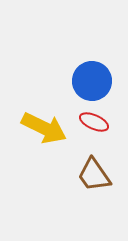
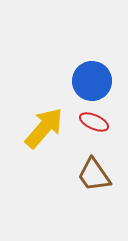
yellow arrow: rotated 75 degrees counterclockwise
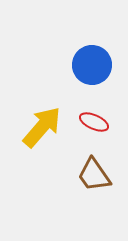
blue circle: moved 16 px up
yellow arrow: moved 2 px left, 1 px up
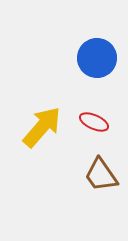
blue circle: moved 5 px right, 7 px up
brown trapezoid: moved 7 px right
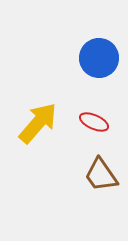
blue circle: moved 2 px right
yellow arrow: moved 4 px left, 4 px up
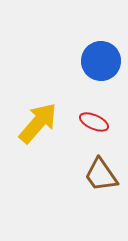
blue circle: moved 2 px right, 3 px down
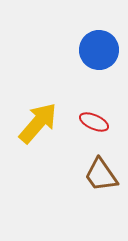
blue circle: moved 2 px left, 11 px up
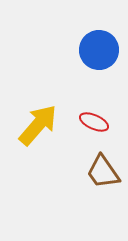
yellow arrow: moved 2 px down
brown trapezoid: moved 2 px right, 3 px up
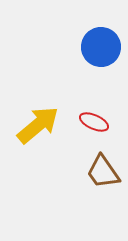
blue circle: moved 2 px right, 3 px up
yellow arrow: rotated 9 degrees clockwise
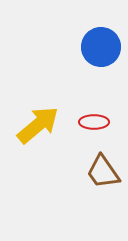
red ellipse: rotated 24 degrees counterclockwise
